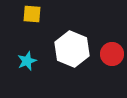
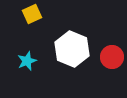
yellow square: rotated 30 degrees counterclockwise
red circle: moved 3 px down
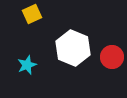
white hexagon: moved 1 px right, 1 px up
cyan star: moved 4 px down
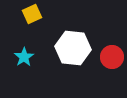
white hexagon: rotated 16 degrees counterclockwise
cyan star: moved 3 px left, 8 px up; rotated 12 degrees counterclockwise
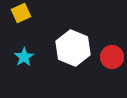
yellow square: moved 11 px left, 1 px up
white hexagon: rotated 16 degrees clockwise
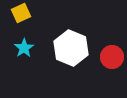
white hexagon: moved 2 px left
cyan star: moved 9 px up
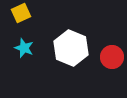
cyan star: rotated 18 degrees counterclockwise
